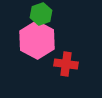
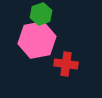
pink hexagon: rotated 21 degrees clockwise
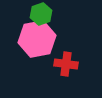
pink hexagon: moved 1 px up
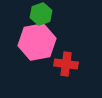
pink hexagon: moved 3 px down
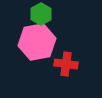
green hexagon: rotated 10 degrees counterclockwise
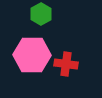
pink hexagon: moved 5 px left, 13 px down; rotated 12 degrees clockwise
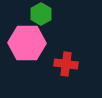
pink hexagon: moved 5 px left, 12 px up
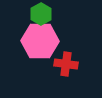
pink hexagon: moved 13 px right, 2 px up
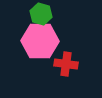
green hexagon: rotated 15 degrees counterclockwise
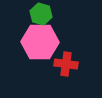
pink hexagon: moved 1 px down
